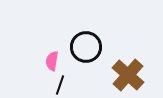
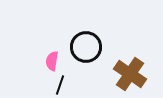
brown cross: moved 2 px right, 1 px up; rotated 8 degrees counterclockwise
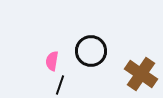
black circle: moved 5 px right, 4 px down
brown cross: moved 11 px right
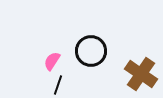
pink semicircle: rotated 24 degrees clockwise
black line: moved 2 px left
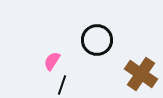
black circle: moved 6 px right, 11 px up
black line: moved 4 px right
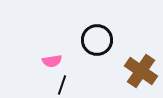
pink semicircle: rotated 132 degrees counterclockwise
brown cross: moved 3 px up
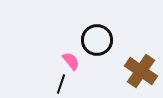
pink semicircle: moved 19 px right; rotated 120 degrees counterclockwise
black line: moved 1 px left, 1 px up
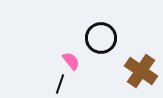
black circle: moved 4 px right, 2 px up
black line: moved 1 px left
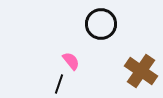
black circle: moved 14 px up
black line: moved 1 px left
